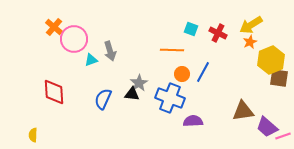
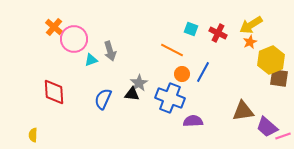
orange line: rotated 25 degrees clockwise
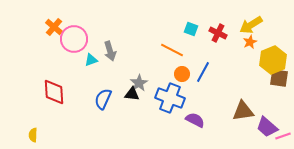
yellow hexagon: moved 2 px right
purple semicircle: moved 2 px right, 1 px up; rotated 30 degrees clockwise
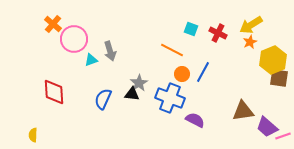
orange cross: moved 1 px left, 3 px up
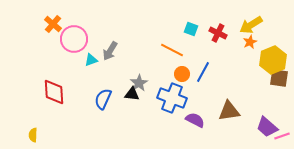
gray arrow: rotated 48 degrees clockwise
blue cross: moved 2 px right
brown triangle: moved 14 px left
pink line: moved 1 px left
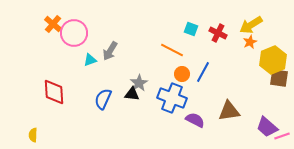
pink circle: moved 6 px up
cyan triangle: moved 1 px left
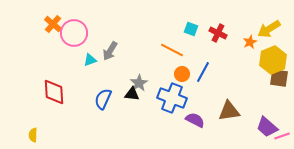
yellow arrow: moved 18 px right, 4 px down
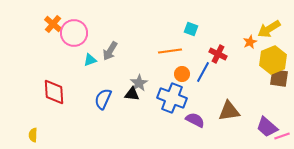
red cross: moved 21 px down
orange line: moved 2 px left, 1 px down; rotated 35 degrees counterclockwise
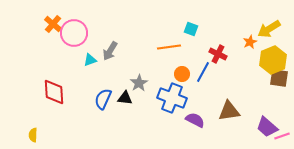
orange line: moved 1 px left, 4 px up
black triangle: moved 7 px left, 4 px down
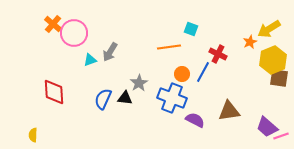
gray arrow: moved 1 px down
pink line: moved 1 px left
